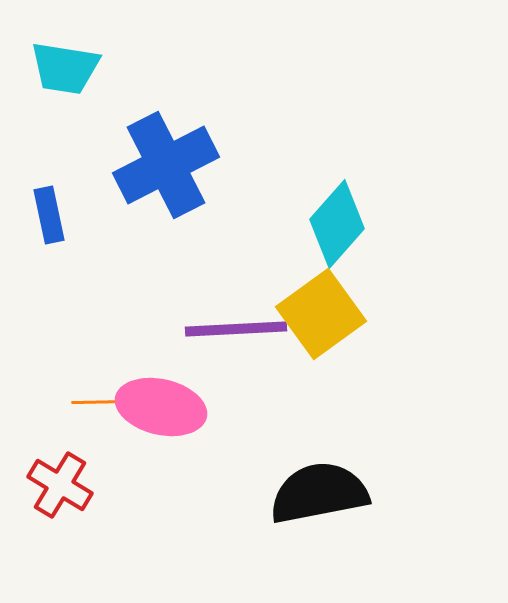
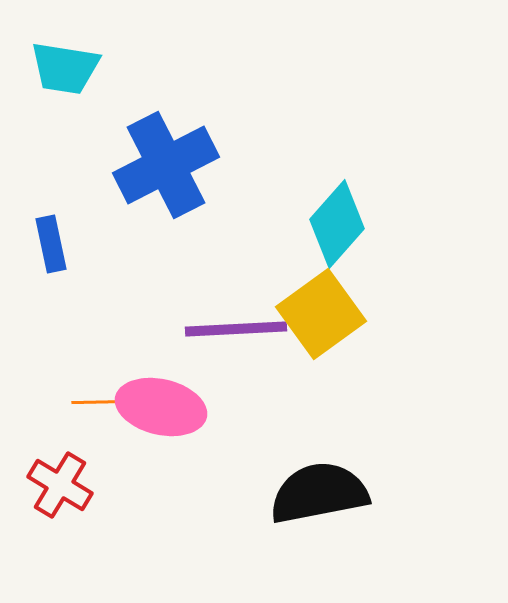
blue rectangle: moved 2 px right, 29 px down
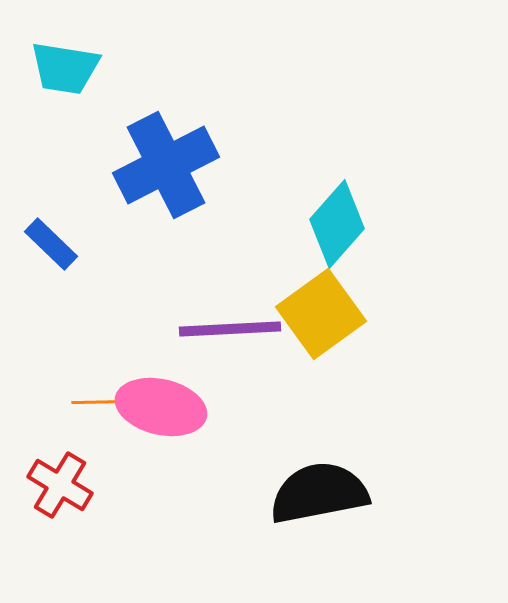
blue rectangle: rotated 34 degrees counterclockwise
purple line: moved 6 px left
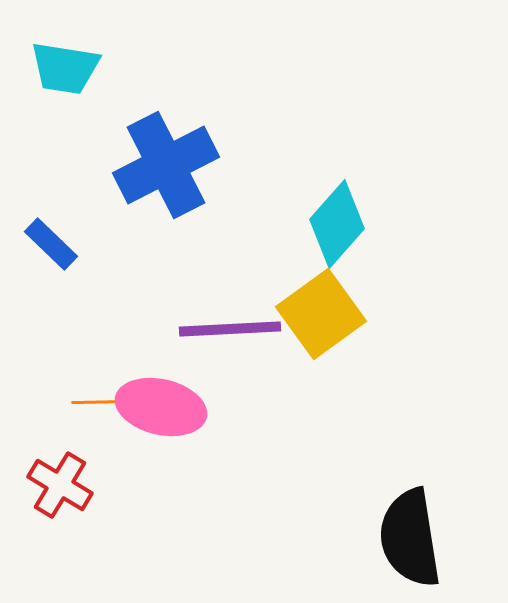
black semicircle: moved 91 px right, 45 px down; rotated 88 degrees counterclockwise
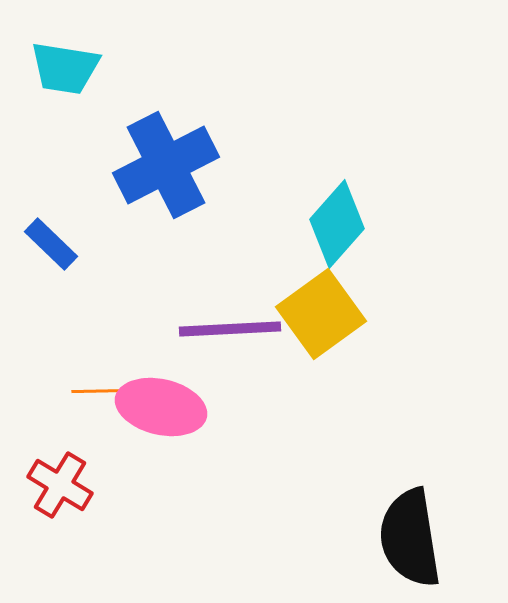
orange line: moved 11 px up
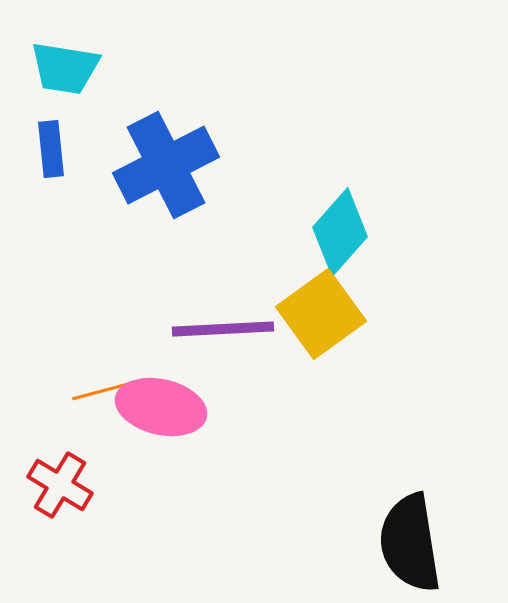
cyan diamond: moved 3 px right, 8 px down
blue rectangle: moved 95 px up; rotated 40 degrees clockwise
purple line: moved 7 px left
orange line: rotated 14 degrees counterclockwise
black semicircle: moved 5 px down
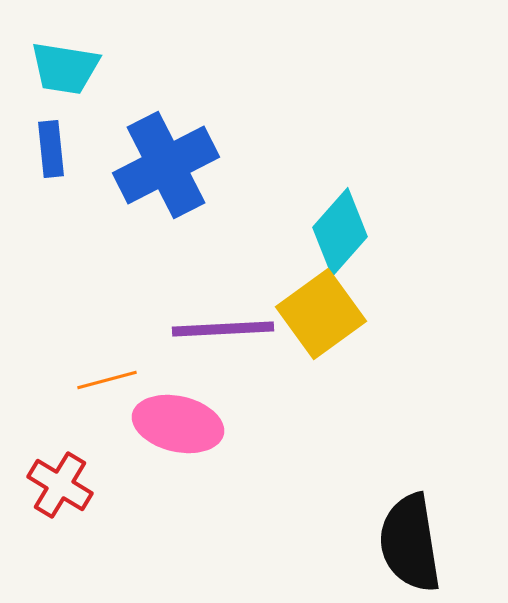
orange line: moved 5 px right, 11 px up
pink ellipse: moved 17 px right, 17 px down
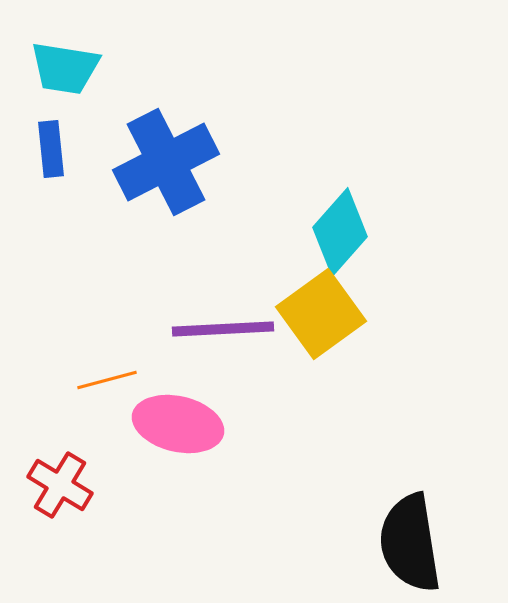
blue cross: moved 3 px up
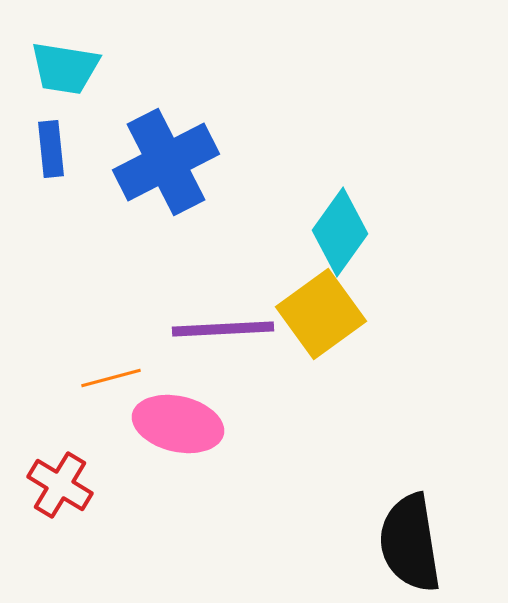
cyan diamond: rotated 6 degrees counterclockwise
orange line: moved 4 px right, 2 px up
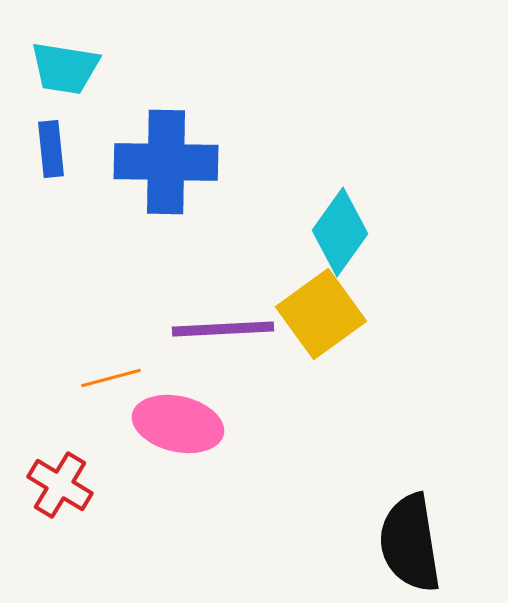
blue cross: rotated 28 degrees clockwise
